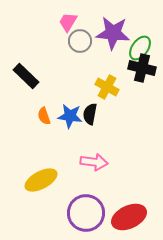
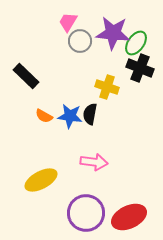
green ellipse: moved 4 px left, 5 px up
black cross: moved 2 px left; rotated 8 degrees clockwise
yellow cross: rotated 10 degrees counterclockwise
orange semicircle: rotated 42 degrees counterclockwise
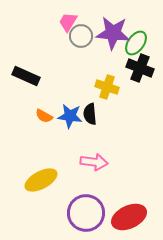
gray circle: moved 1 px right, 5 px up
black rectangle: rotated 20 degrees counterclockwise
black semicircle: rotated 15 degrees counterclockwise
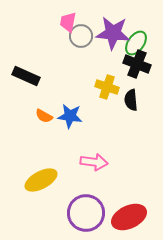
pink trapezoid: rotated 20 degrees counterclockwise
black cross: moved 3 px left, 4 px up
black semicircle: moved 41 px right, 14 px up
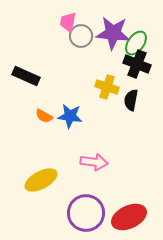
black semicircle: rotated 15 degrees clockwise
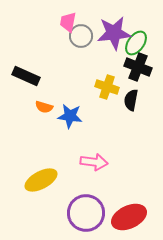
purple star: moved 1 px right; rotated 12 degrees counterclockwise
black cross: moved 1 px right, 3 px down
orange semicircle: moved 9 px up; rotated 12 degrees counterclockwise
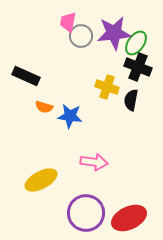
red ellipse: moved 1 px down
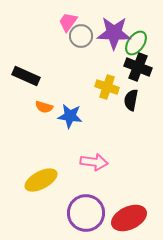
pink trapezoid: rotated 25 degrees clockwise
purple star: rotated 8 degrees clockwise
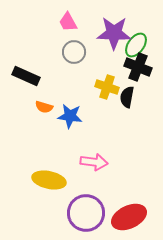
pink trapezoid: rotated 65 degrees counterclockwise
gray circle: moved 7 px left, 16 px down
green ellipse: moved 2 px down
black semicircle: moved 4 px left, 3 px up
yellow ellipse: moved 8 px right; rotated 40 degrees clockwise
red ellipse: moved 1 px up
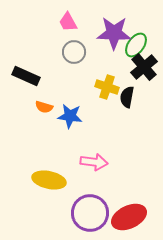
black cross: moved 6 px right; rotated 28 degrees clockwise
purple circle: moved 4 px right
